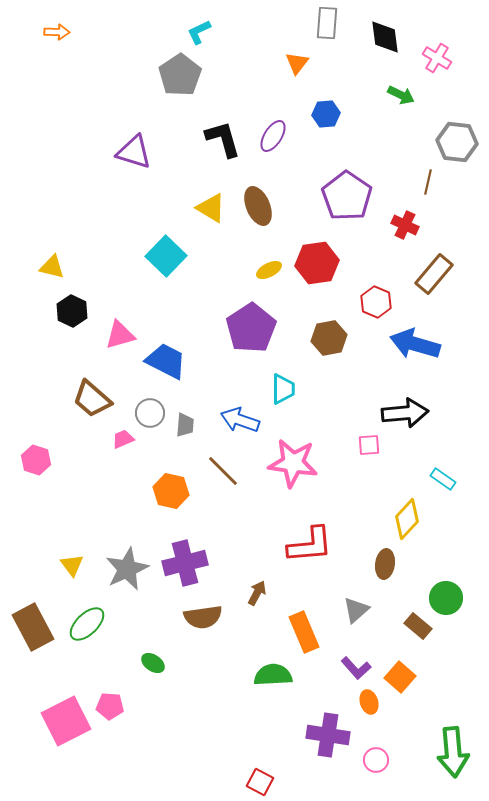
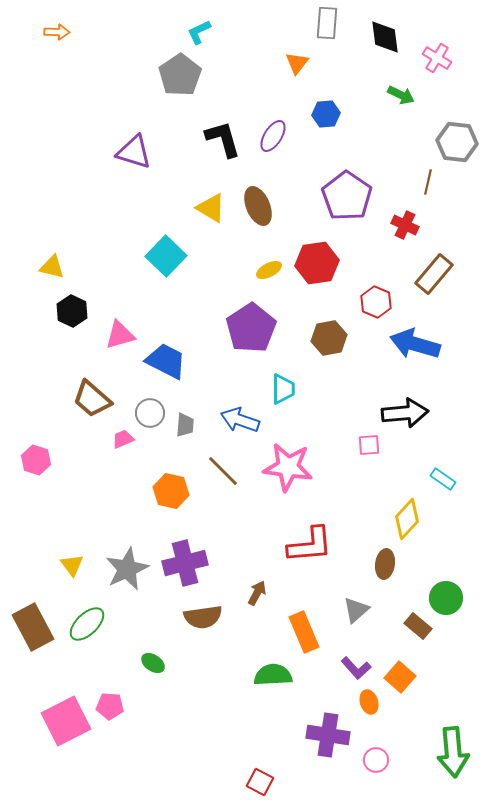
pink star at (293, 463): moved 5 px left, 4 px down
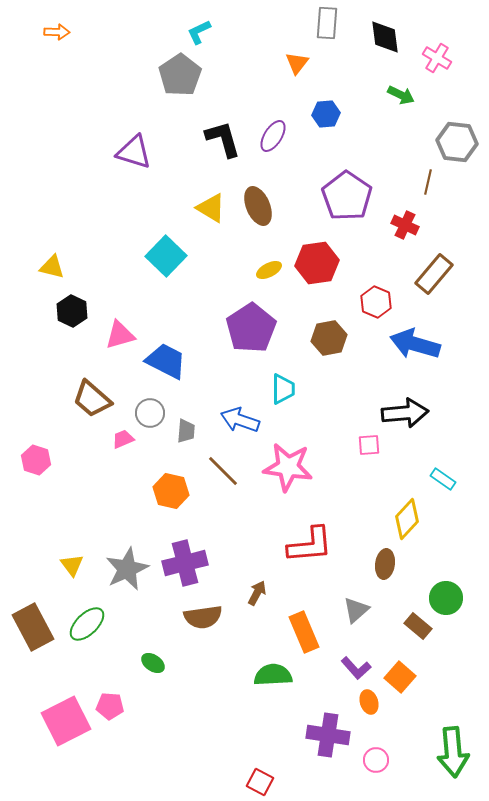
gray trapezoid at (185, 425): moved 1 px right, 6 px down
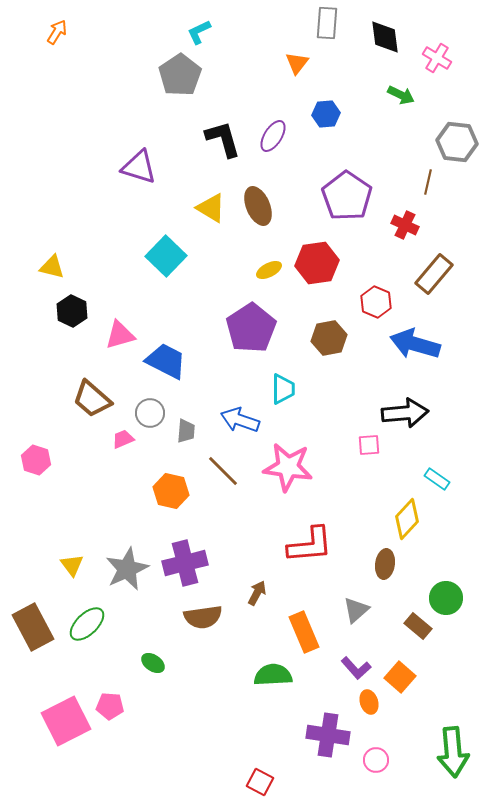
orange arrow at (57, 32): rotated 60 degrees counterclockwise
purple triangle at (134, 152): moved 5 px right, 15 px down
cyan rectangle at (443, 479): moved 6 px left
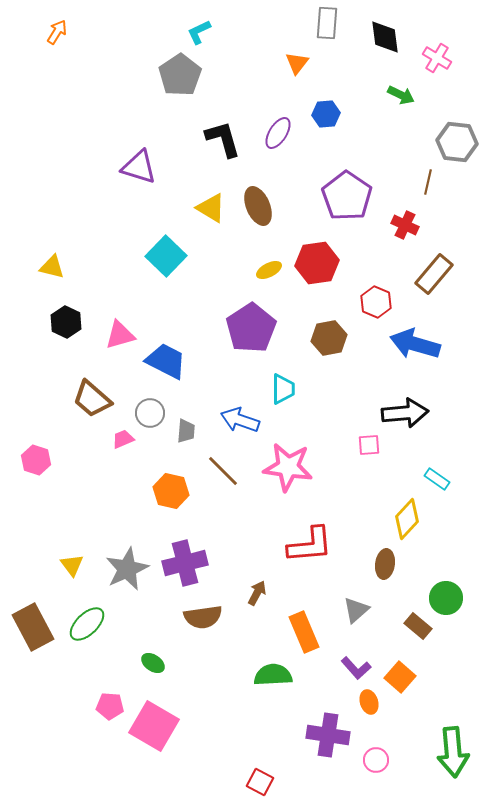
purple ellipse at (273, 136): moved 5 px right, 3 px up
black hexagon at (72, 311): moved 6 px left, 11 px down
pink square at (66, 721): moved 88 px right, 5 px down; rotated 33 degrees counterclockwise
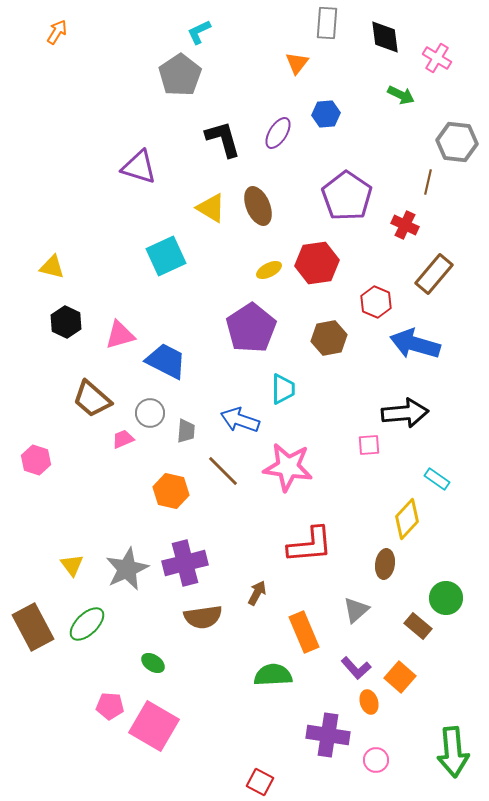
cyan square at (166, 256): rotated 21 degrees clockwise
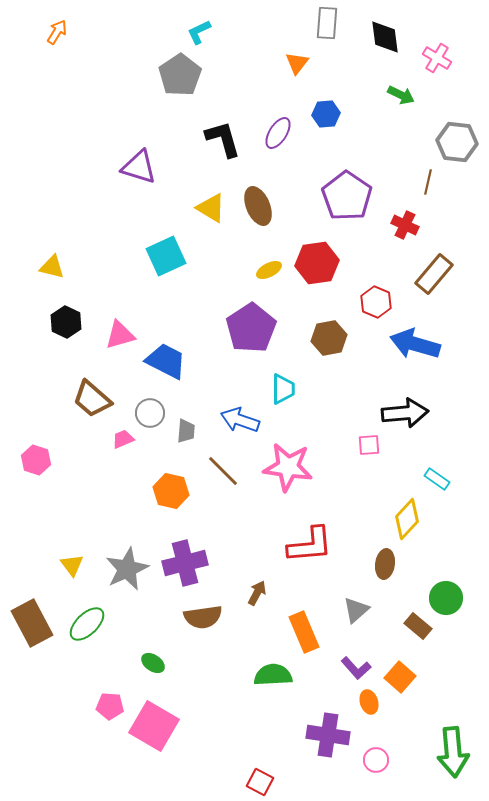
brown rectangle at (33, 627): moved 1 px left, 4 px up
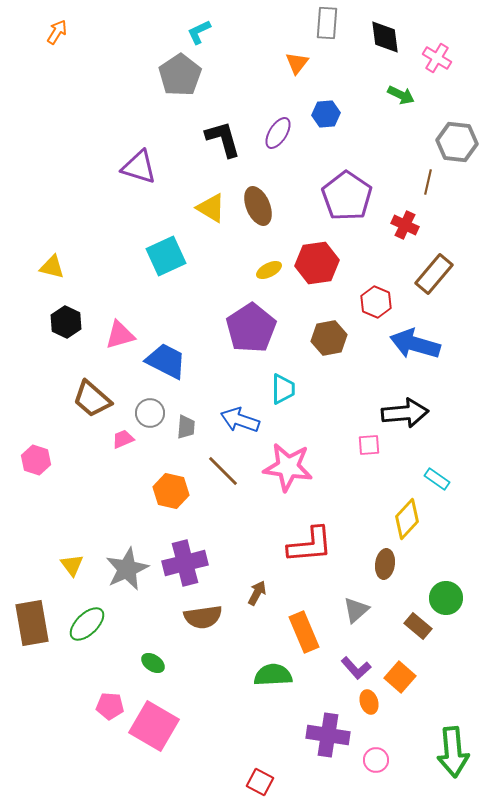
gray trapezoid at (186, 431): moved 4 px up
brown rectangle at (32, 623): rotated 18 degrees clockwise
